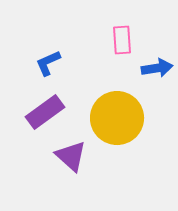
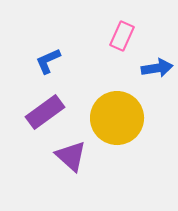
pink rectangle: moved 4 px up; rotated 28 degrees clockwise
blue L-shape: moved 2 px up
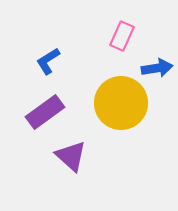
blue L-shape: rotated 8 degrees counterclockwise
yellow circle: moved 4 px right, 15 px up
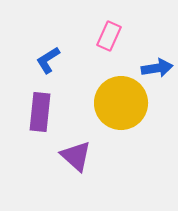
pink rectangle: moved 13 px left
blue L-shape: moved 1 px up
purple rectangle: moved 5 px left; rotated 48 degrees counterclockwise
purple triangle: moved 5 px right
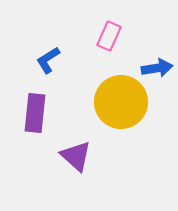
yellow circle: moved 1 px up
purple rectangle: moved 5 px left, 1 px down
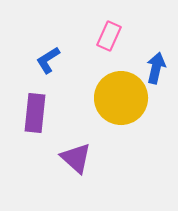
blue arrow: moved 1 px left; rotated 68 degrees counterclockwise
yellow circle: moved 4 px up
purple triangle: moved 2 px down
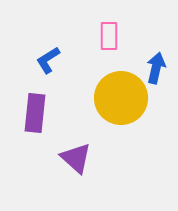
pink rectangle: rotated 24 degrees counterclockwise
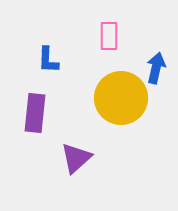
blue L-shape: rotated 56 degrees counterclockwise
purple triangle: rotated 36 degrees clockwise
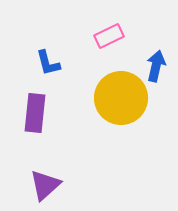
pink rectangle: rotated 64 degrees clockwise
blue L-shape: moved 3 px down; rotated 16 degrees counterclockwise
blue arrow: moved 2 px up
purple triangle: moved 31 px left, 27 px down
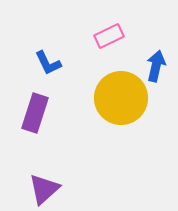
blue L-shape: rotated 12 degrees counterclockwise
purple rectangle: rotated 12 degrees clockwise
purple triangle: moved 1 px left, 4 px down
